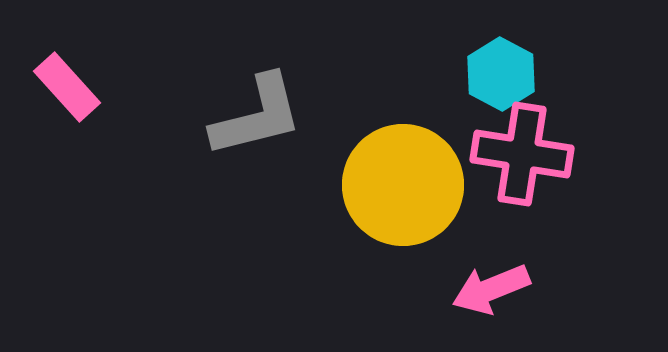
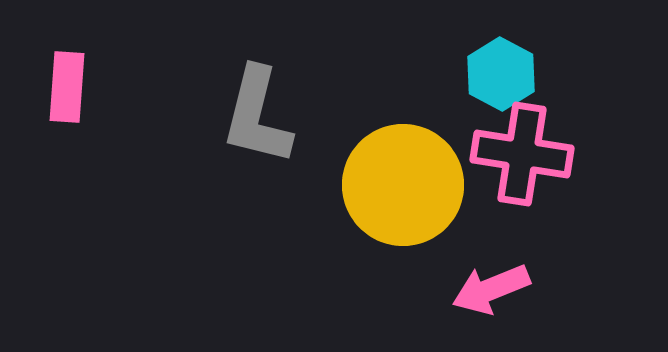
pink rectangle: rotated 46 degrees clockwise
gray L-shape: rotated 118 degrees clockwise
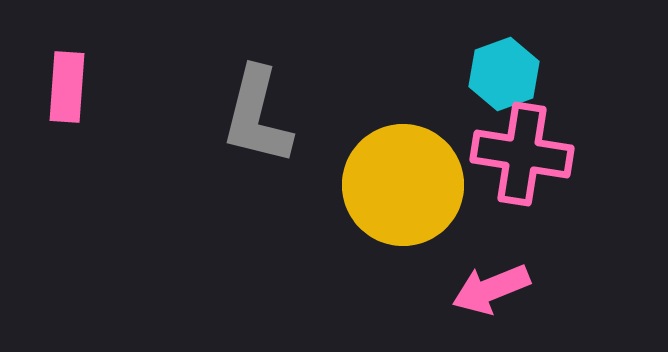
cyan hexagon: moved 3 px right; rotated 12 degrees clockwise
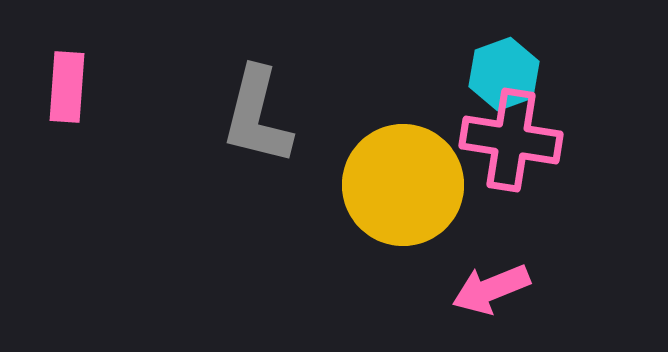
pink cross: moved 11 px left, 14 px up
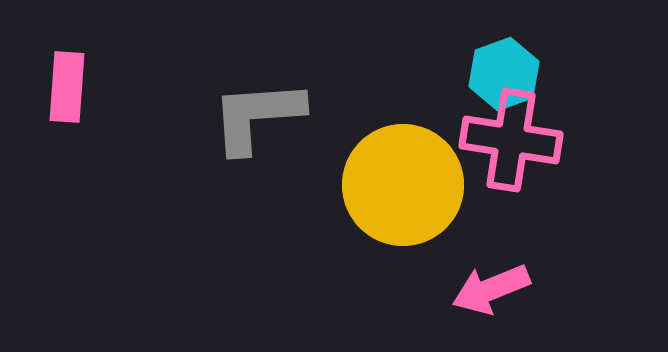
gray L-shape: rotated 72 degrees clockwise
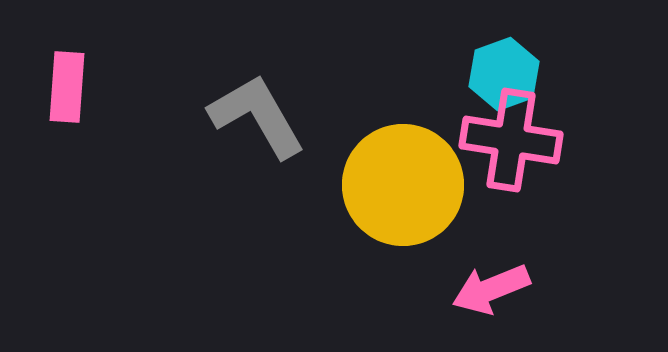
gray L-shape: rotated 64 degrees clockwise
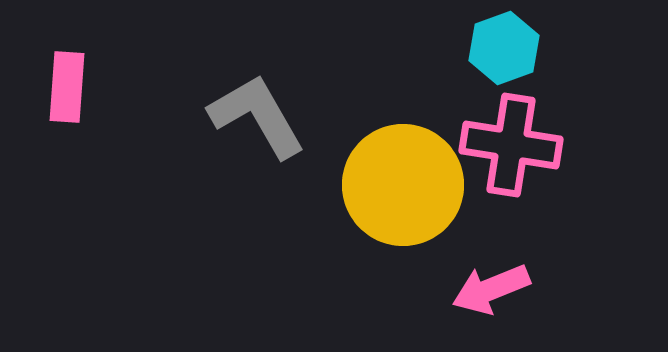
cyan hexagon: moved 26 px up
pink cross: moved 5 px down
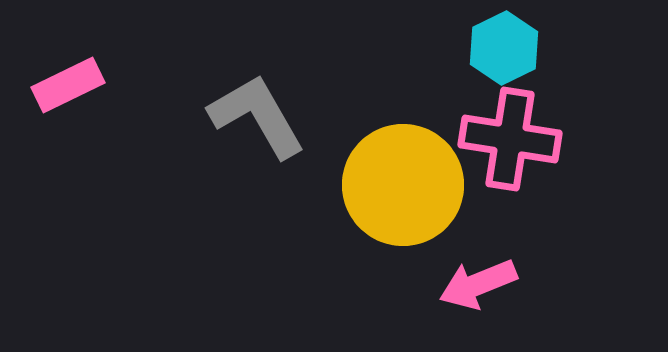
cyan hexagon: rotated 6 degrees counterclockwise
pink rectangle: moved 1 px right, 2 px up; rotated 60 degrees clockwise
pink cross: moved 1 px left, 6 px up
pink arrow: moved 13 px left, 5 px up
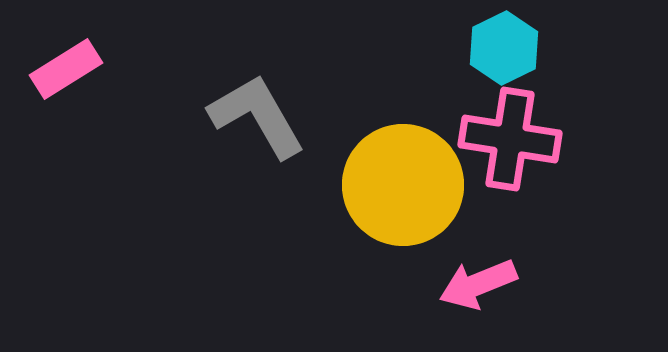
pink rectangle: moved 2 px left, 16 px up; rotated 6 degrees counterclockwise
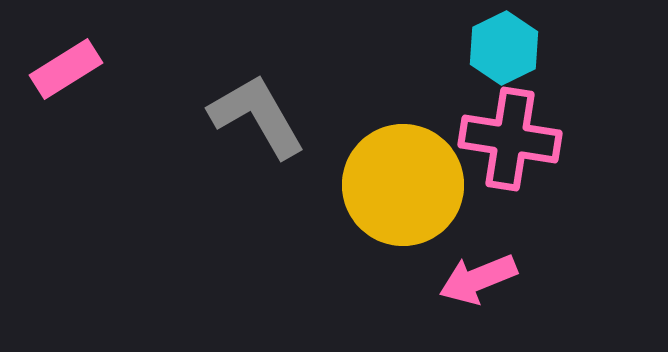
pink arrow: moved 5 px up
